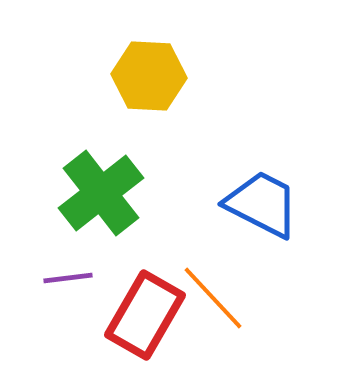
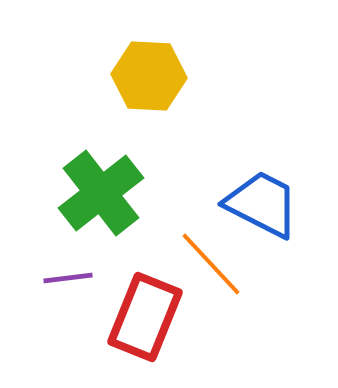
orange line: moved 2 px left, 34 px up
red rectangle: moved 2 px down; rotated 8 degrees counterclockwise
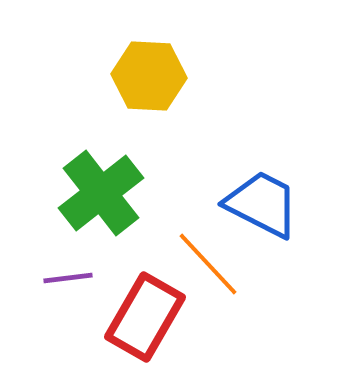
orange line: moved 3 px left
red rectangle: rotated 8 degrees clockwise
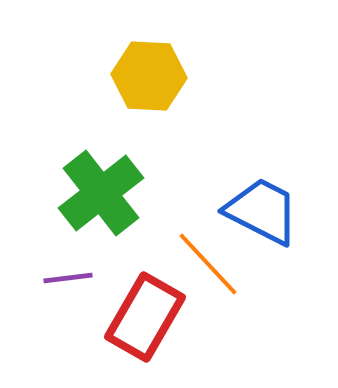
blue trapezoid: moved 7 px down
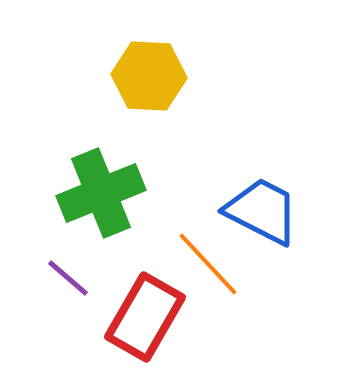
green cross: rotated 16 degrees clockwise
purple line: rotated 48 degrees clockwise
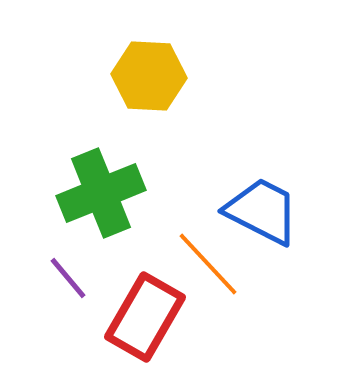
purple line: rotated 9 degrees clockwise
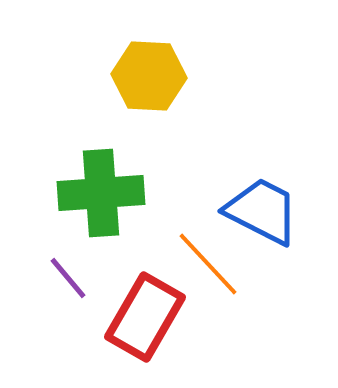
green cross: rotated 18 degrees clockwise
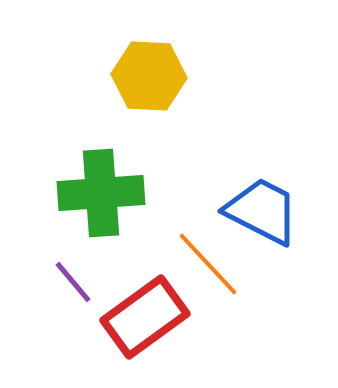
purple line: moved 5 px right, 4 px down
red rectangle: rotated 24 degrees clockwise
